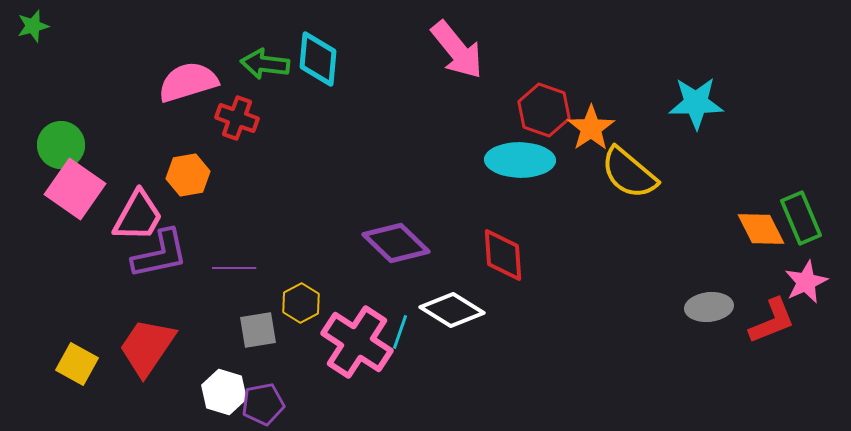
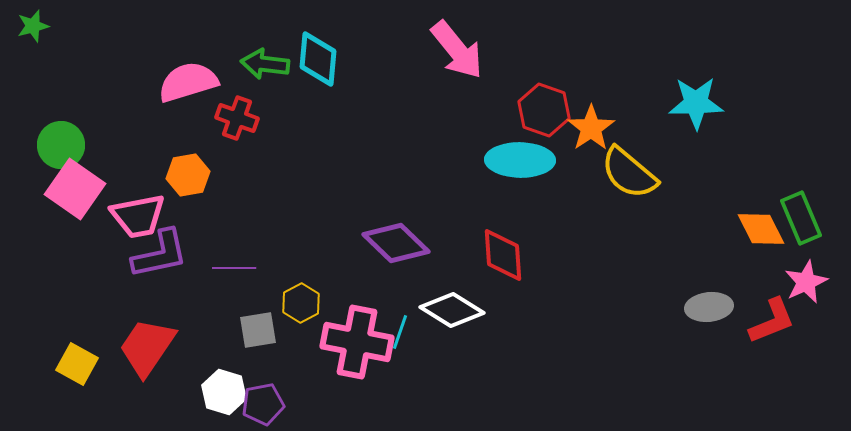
pink trapezoid: rotated 50 degrees clockwise
pink cross: rotated 22 degrees counterclockwise
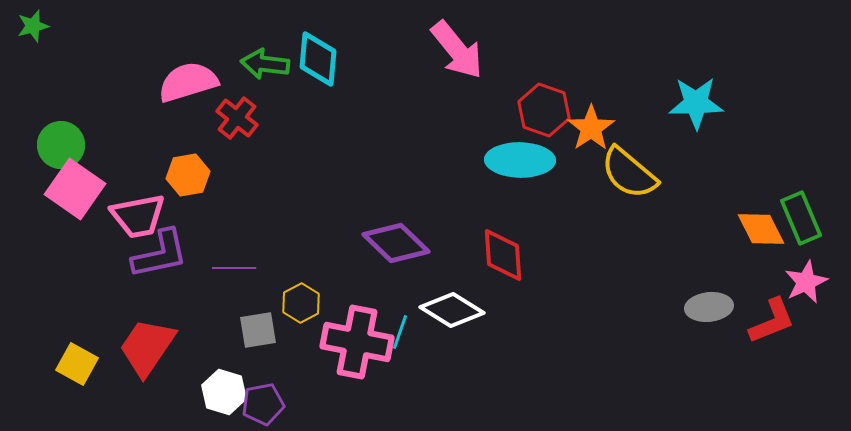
red cross: rotated 18 degrees clockwise
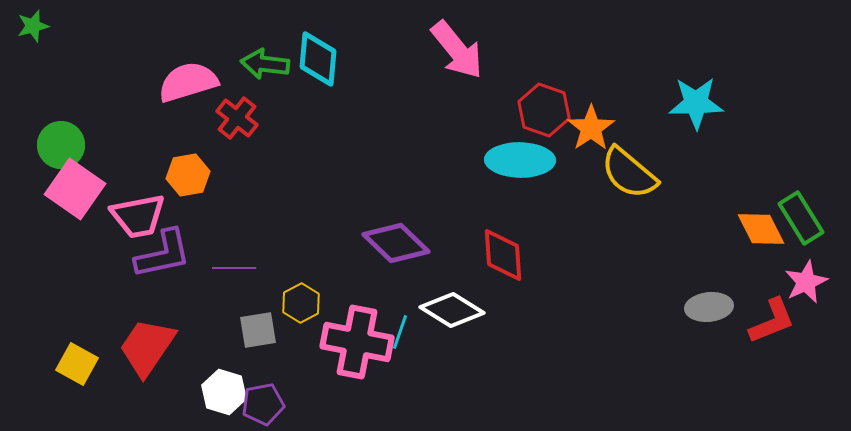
green rectangle: rotated 9 degrees counterclockwise
purple L-shape: moved 3 px right
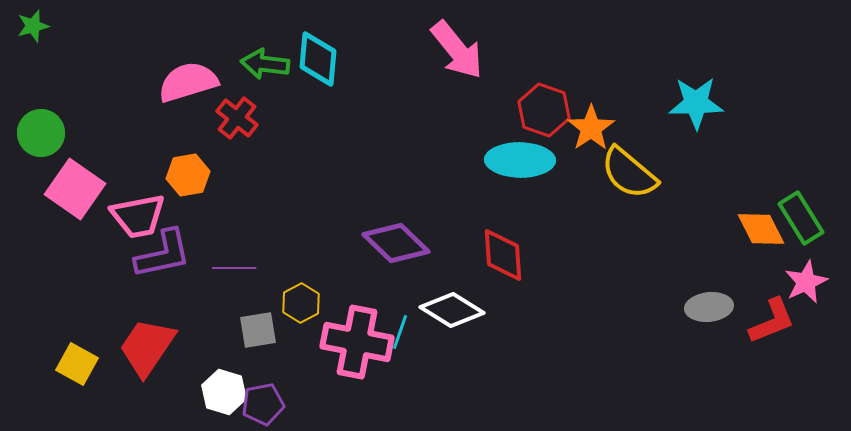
green circle: moved 20 px left, 12 px up
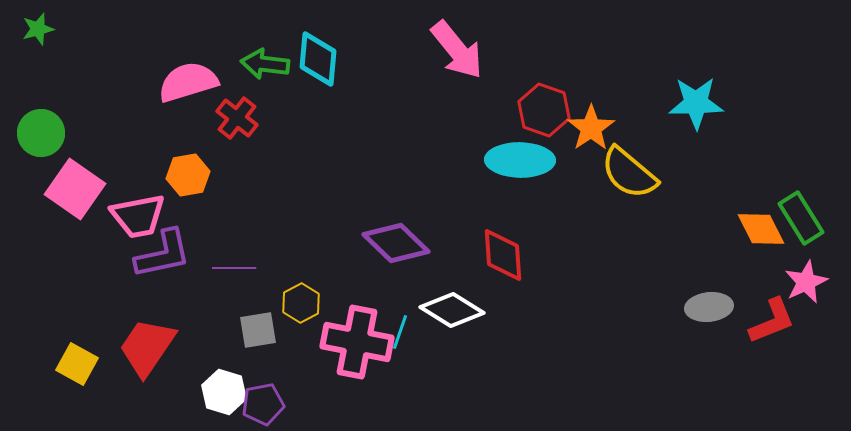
green star: moved 5 px right, 3 px down
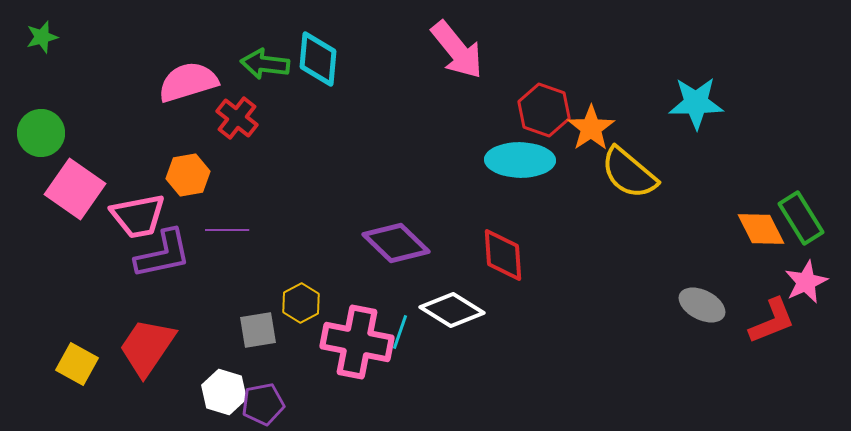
green star: moved 4 px right, 8 px down
purple line: moved 7 px left, 38 px up
gray ellipse: moved 7 px left, 2 px up; rotated 33 degrees clockwise
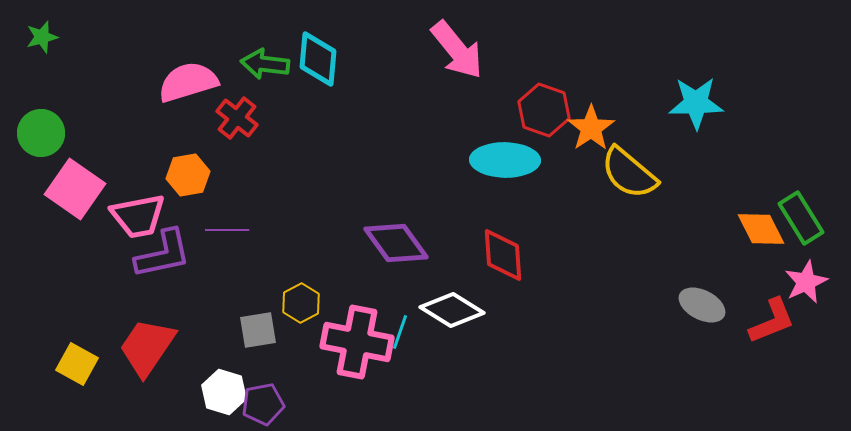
cyan ellipse: moved 15 px left
purple diamond: rotated 10 degrees clockwise
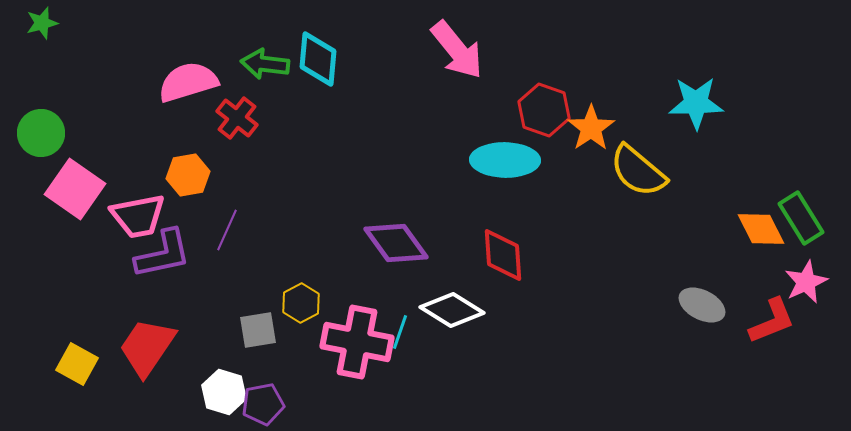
green star: moved 14 px up
yellow semicircle: moved 9 px right, 2 px up
purple line: rotated 66 degrees counterclockwise
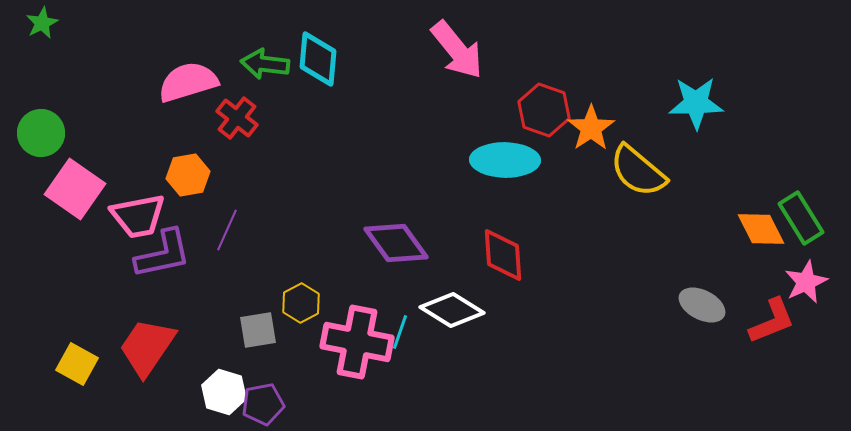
green star: rotated 12 degrees counterclockwise
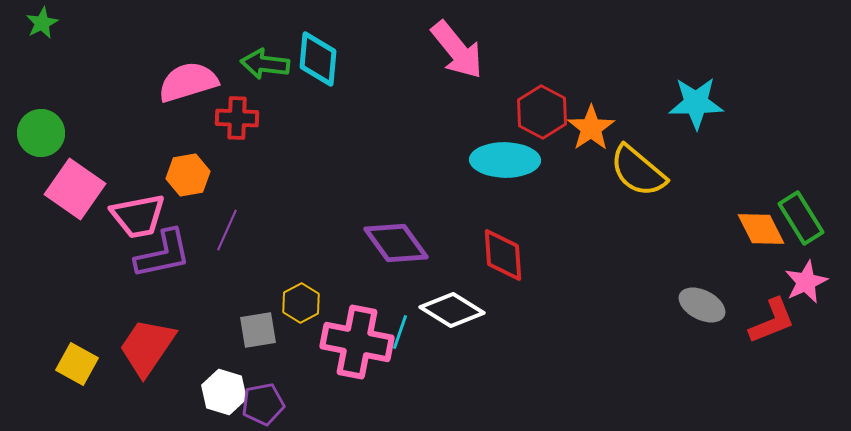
red hexagon: moved 2 px left, 2 px down; rotated 9 degrees clockwise
red cross: rotated 36 degrees counterclockwise
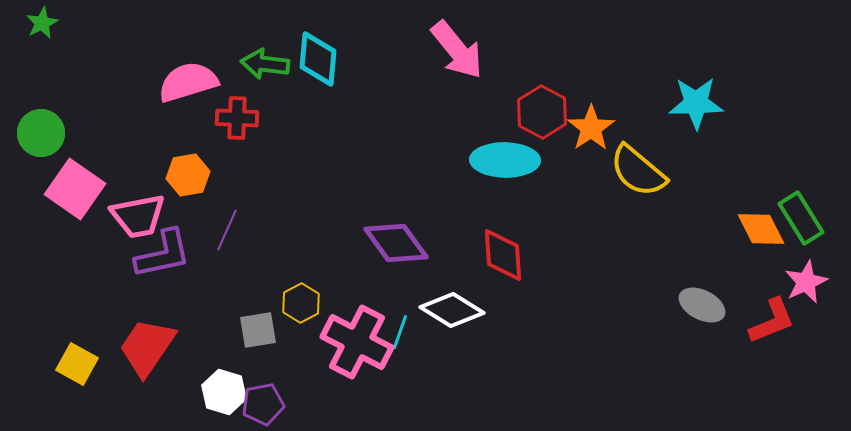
pink cross: rotated 16 degrees clockwise
